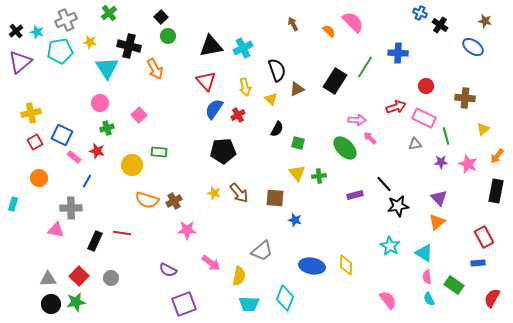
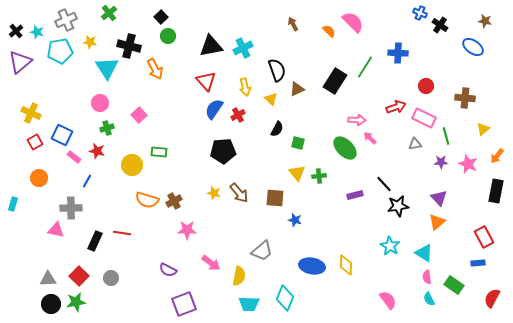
yellow cross at (31, 113): rotated 36 degrees clockwise
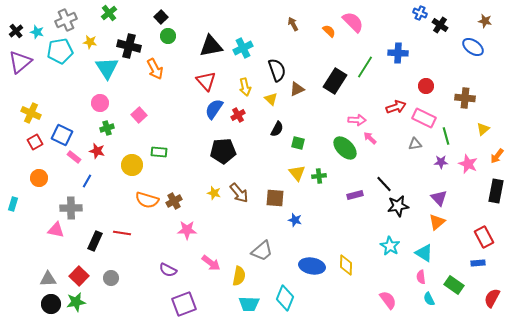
pink semicircle at (427, 277): moved 6 px left
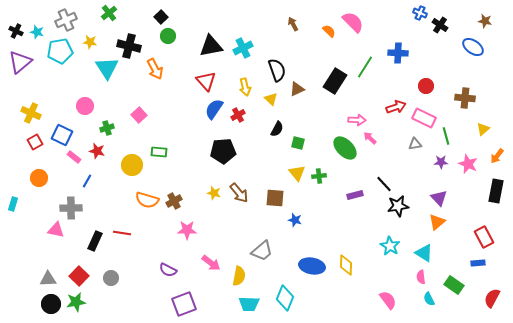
black cross at (16, 31): rotated 24 degrees counterclockwise
pink circle at (100, 103): moved 15 px left, 3 px down
